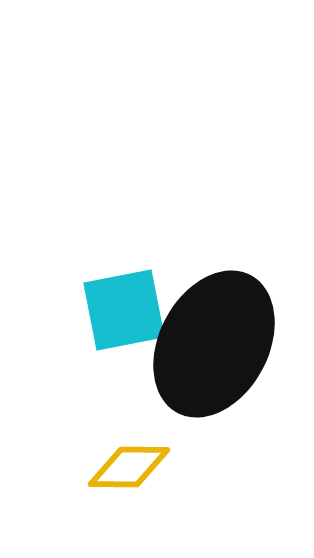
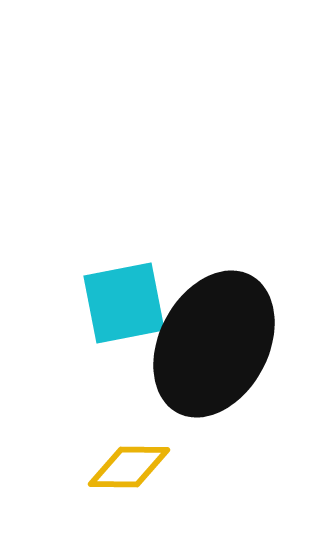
cyan square: moved 7 px up
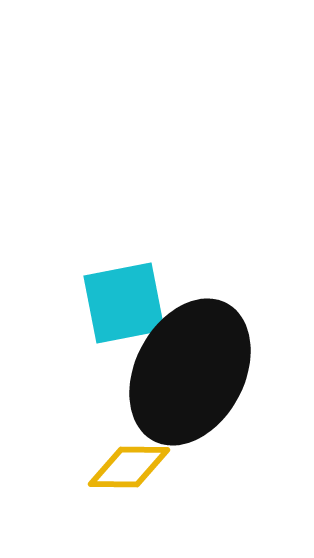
black ellipse: moved 24 px left, 28 px down
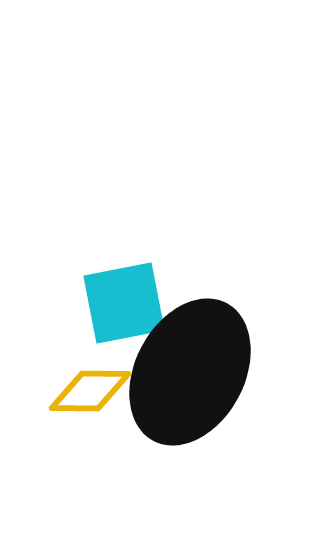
yellow diamond: moved 39 px left, 76 px up
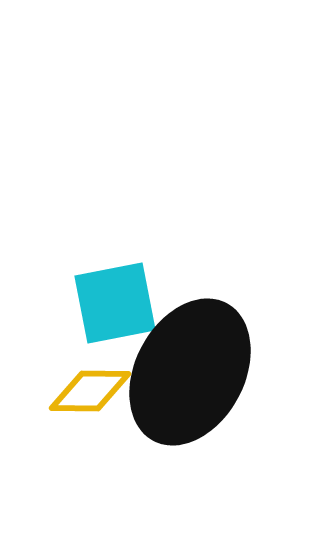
cyan square: moved 9 px left
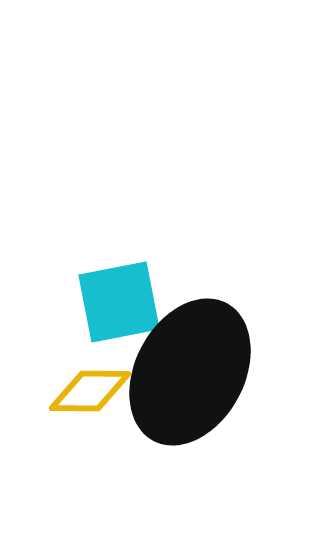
cyan square: moved 4 px right, 1 px up
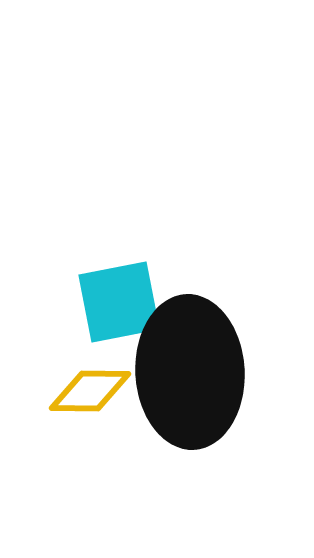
black ellipse: rotated 31 degrees counterclockwise
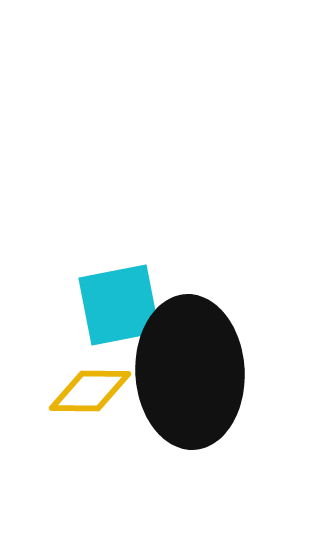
cyan square: moved 3 px down
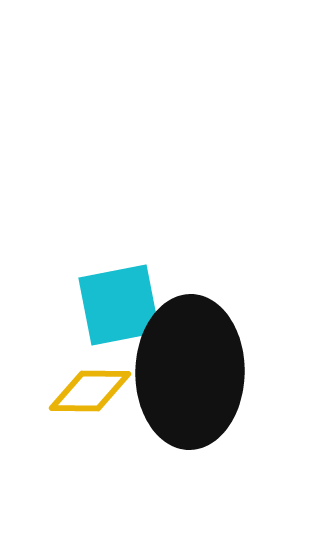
black ellipse: rotated 4 degrees clockwise
